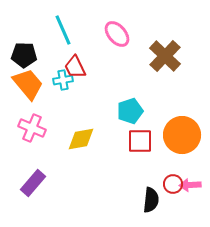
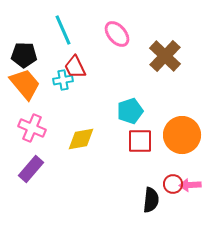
orange trapezoid: moved 3 px left
purple rectangle: moved 2 px left, 14 px up
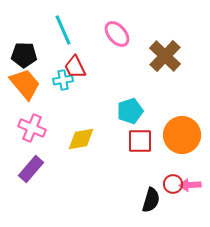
black semicircle: rotated 10 degrees clockwise
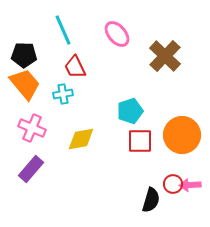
cyan cross: moved 14 px down
